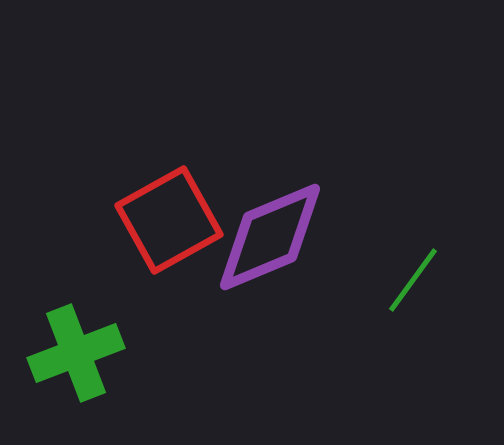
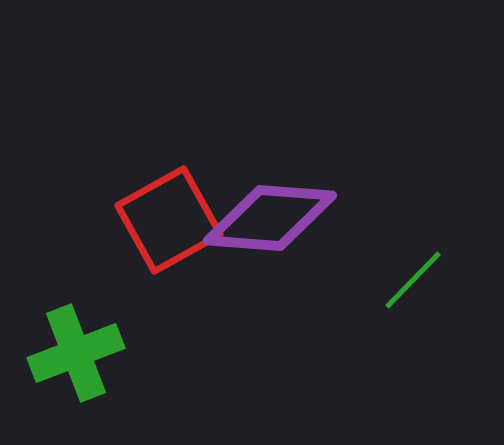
purple diamond: moved 19 px up; rotated 27 degrees clockwise
green line: rotated 8 degrees clockwise
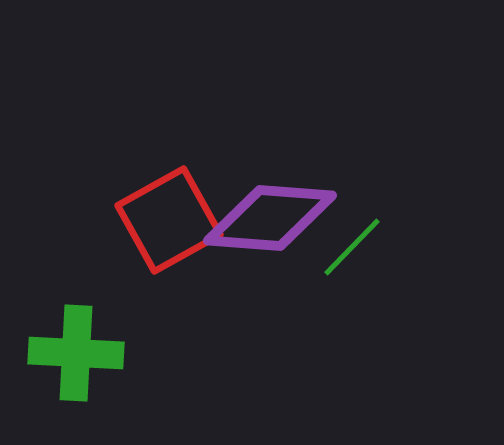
green line: moved 61 px left, 33 px up
green cross: rotated 24 degrees clockwise
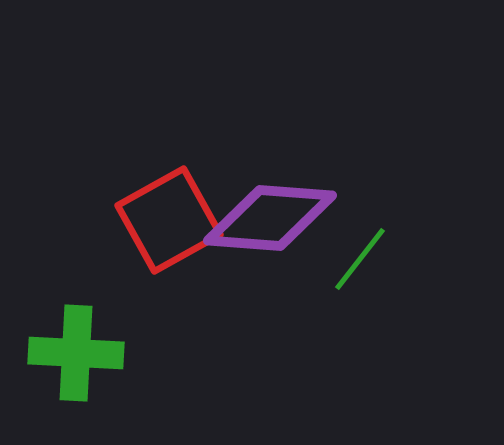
green line: moved 8 px right, 12 px down; rotated 6 degrees counterclockwise
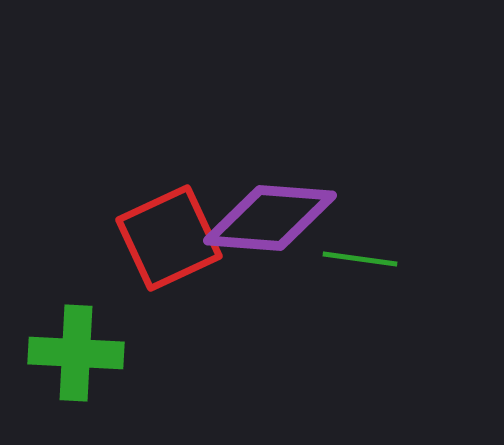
red square: moved 18 px down; rotated 4 degrees clockwise
green line: rotated 60 degrees clockwise
